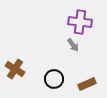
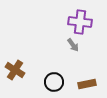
brown cross: moved 1 px down
black circle: moved 3 px down
brown rectangle: rotated 12 degrees clockwise
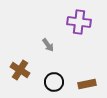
purple cross: moved 1 px left
gray arrow: moved 25 px left
brown cross: moved 5 px right
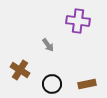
purple cross: moved 1 px left, 1 px up
black circle: moved 2 px left, 2 px down
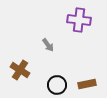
purple cross: moved 1 px right, 1 px up
black circle: moved 5 px right, 1 px down
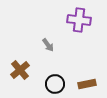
brown cross: rotated 18 degrees clockwise
black circle: moved 2 px left, 1 px up
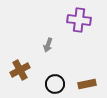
gray arrow: rotated 56 degrees clockwise
brown cross: rotated 12 degrees clockwise
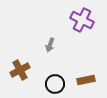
purple cross: moved 3 px right; rotated 20 degrees clockwise
gray arrow: moved 2 px right
brown rectangle: moved 1 px left, 4 px up
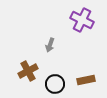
brown cross: moved 8 px right, 1 px down
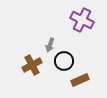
brown cross: moved 4 px right, 6 px up
brown rectangle: moved 6 px left; rotated 12 degrees counterclockwise
black circle: moved 9 px right, 23 px up
